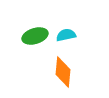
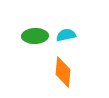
green ellipse: rotated 15 degrees clockwise
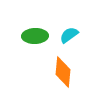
cyan semicircle: moved 3 px right; rotated 24 degrees counterclockwise
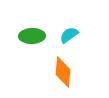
green ellipse: moved 3 px left
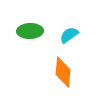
green ellipse: moved 2 px left, 5 px up
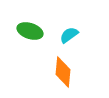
green ellipse: rotated 20 degrees clockwise
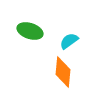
cyan semicircle: moved 6 px down
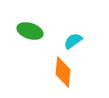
cyan semicircle: moved 4 px right
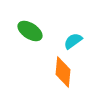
green ellipse: rotated 15 degrees clockwise
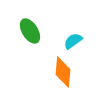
green ellipse: rotated 25 degrees clockwise
